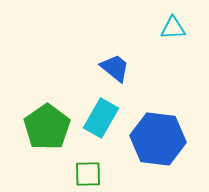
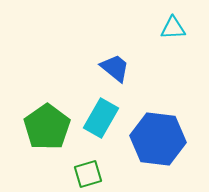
green square: rotated 16 degrees counterclockwise
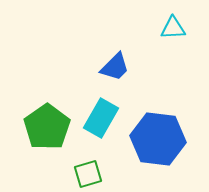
blue trapezoid: moved 1 px up; rotated 96 degrees clockwise
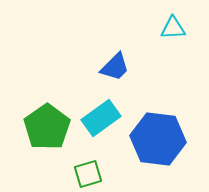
cyan rectangle: rotated 24 degrees clockwise
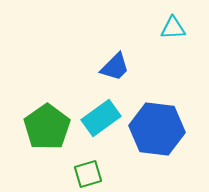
blue hexagon: moved 1 px left, 10 px up
